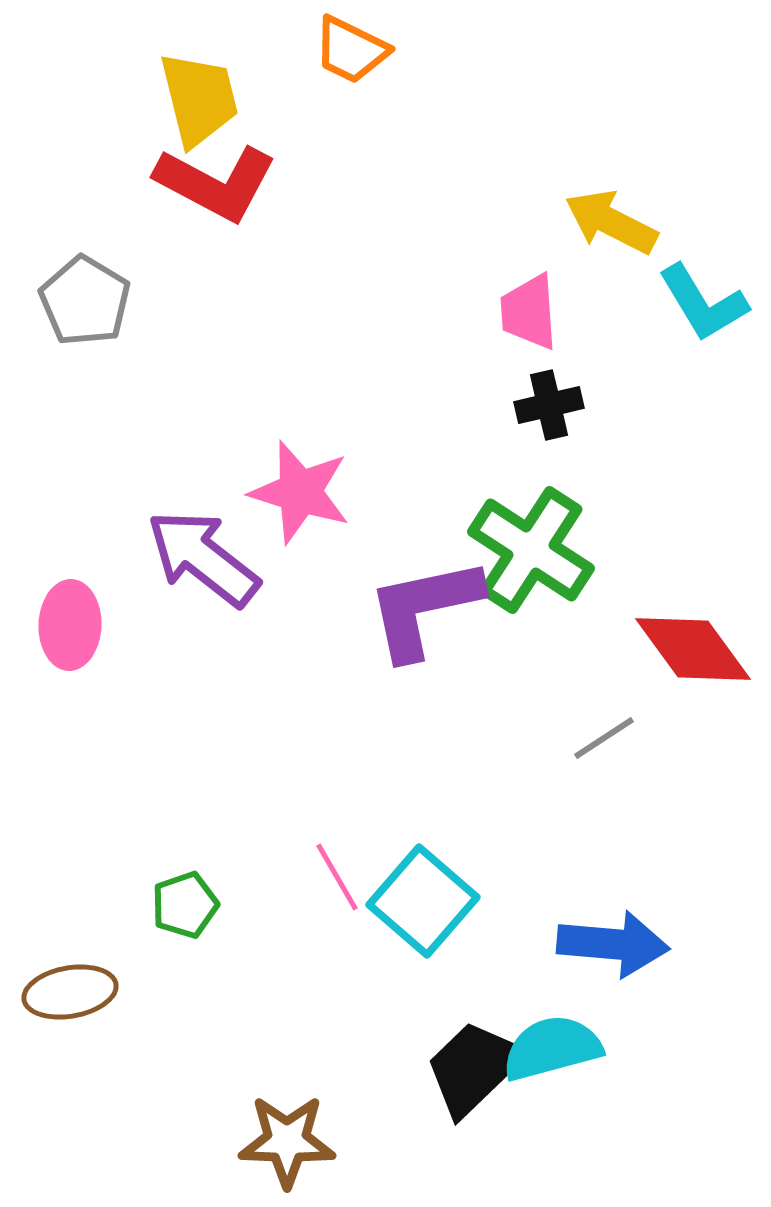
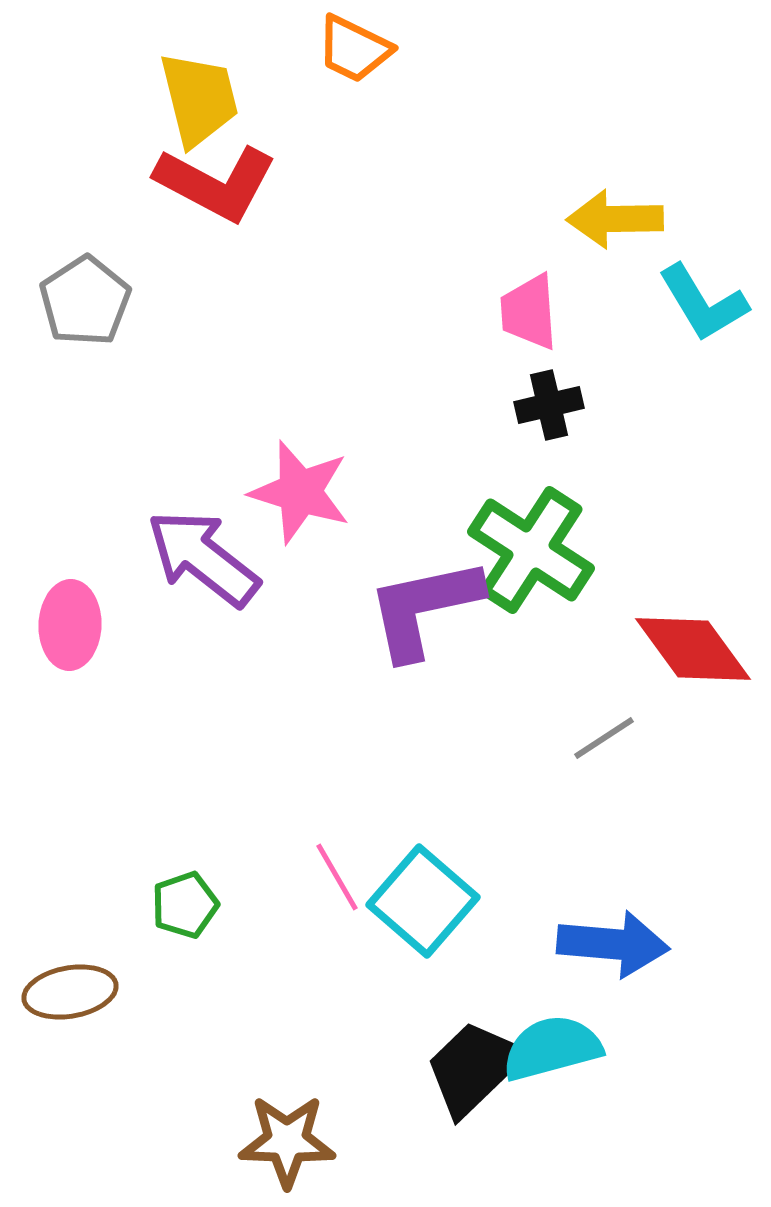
orange trapezoid: moved 3 px right, 1 px up
yellow arrow: moved 4 px right, 3 px up; rotated 28 degrees counterclockwise
gray pentagon: rotated 8 degrees clockwise
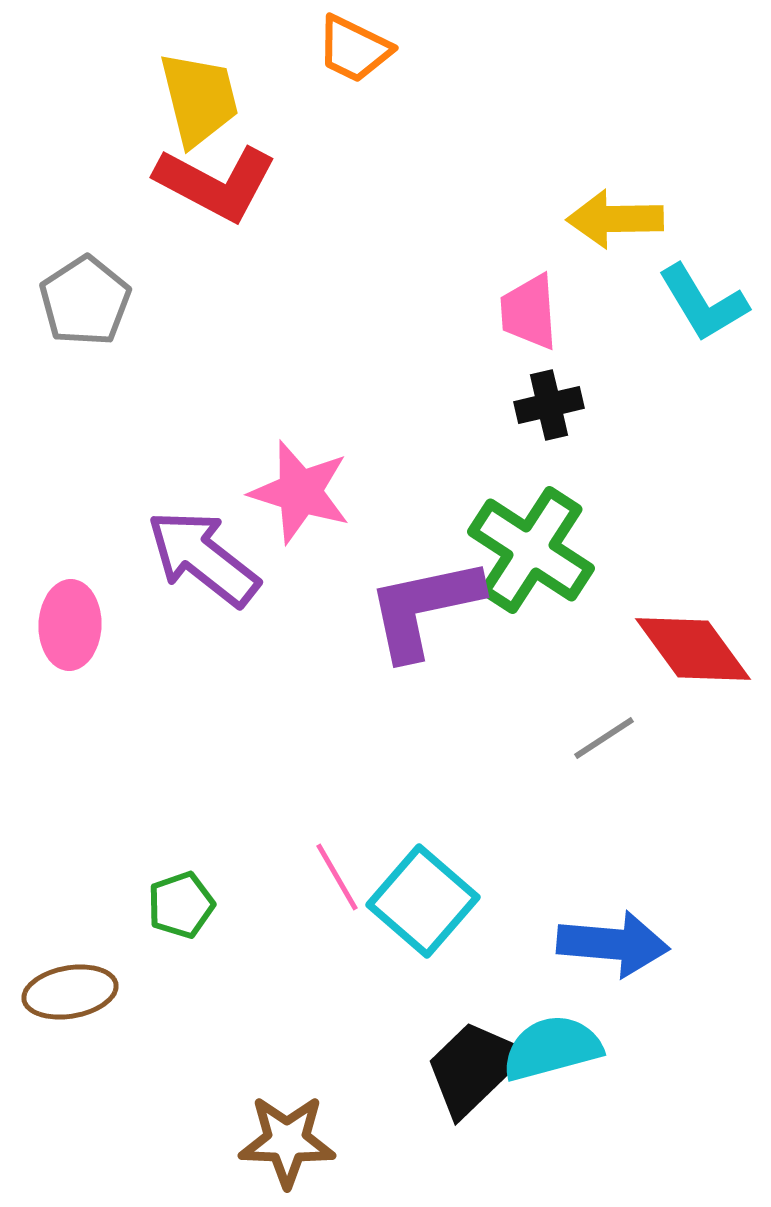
green pentagon: moved 4 px left
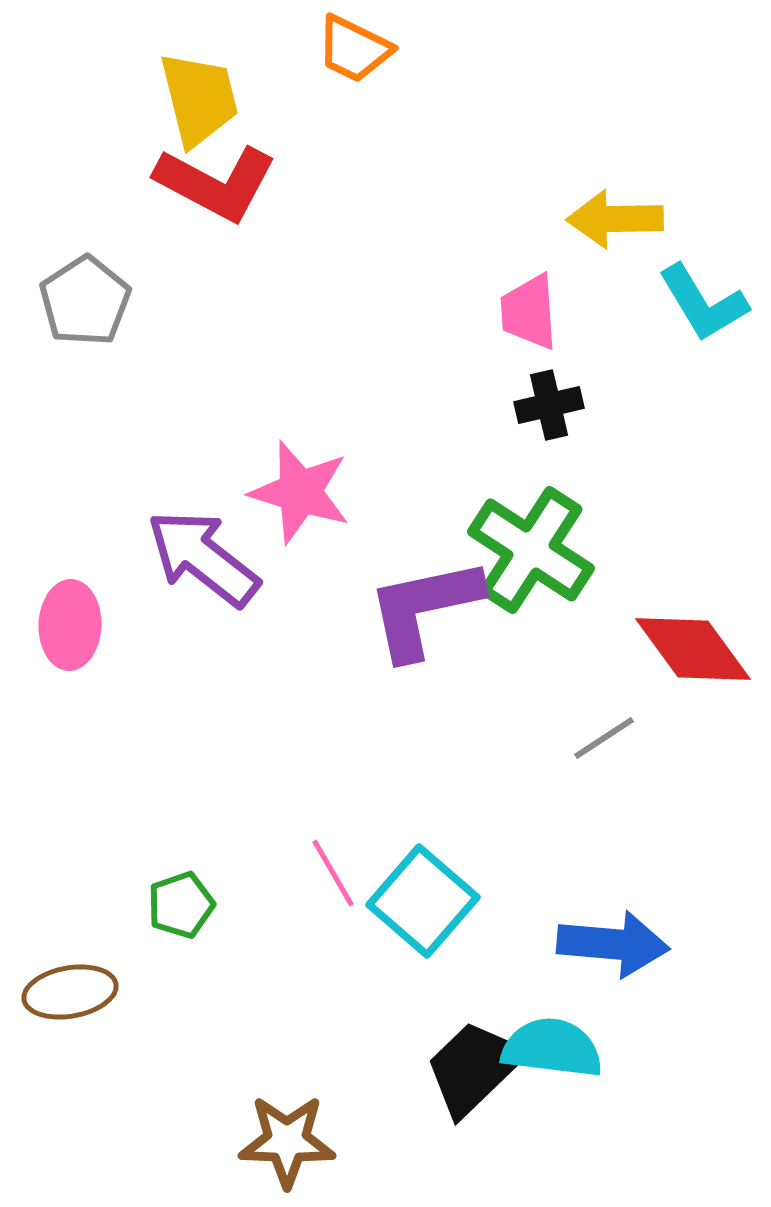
pink line: moved 4 px left, 4 px up
cyan semicircle: rotated 22 degrees clockwise
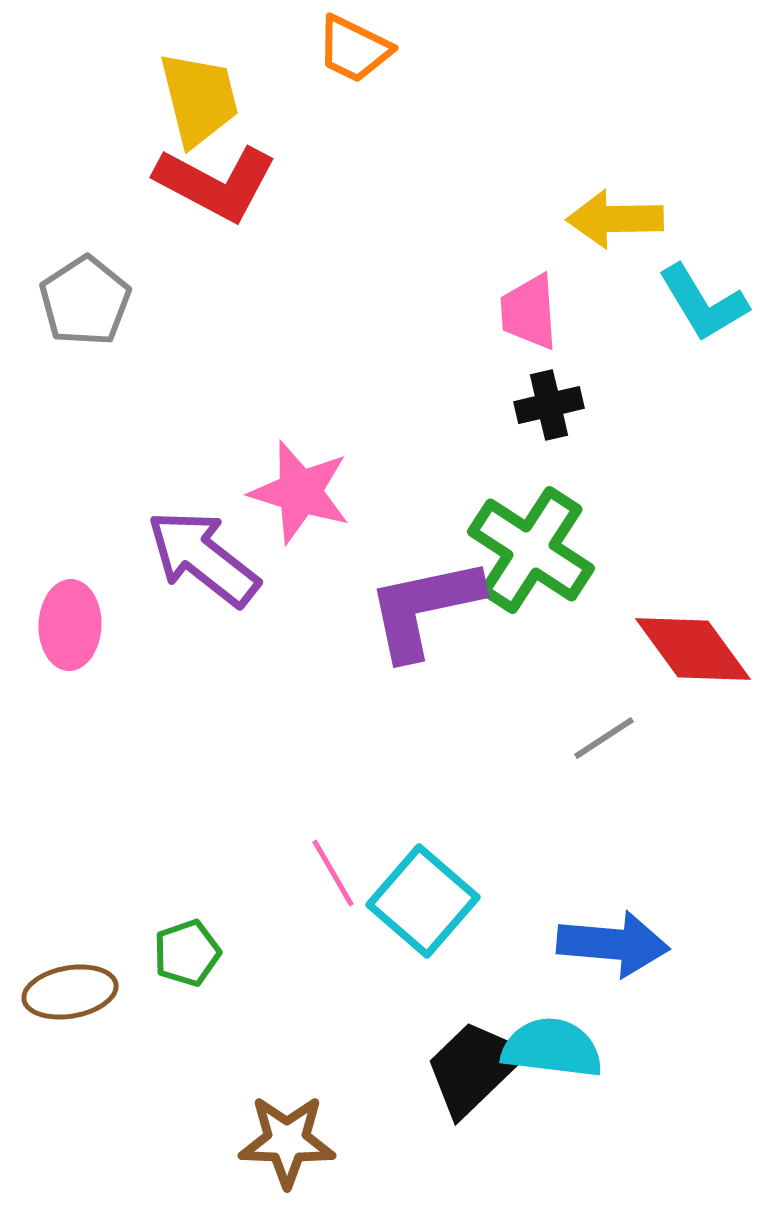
green pentagon: moved 6 px right, 48 px down
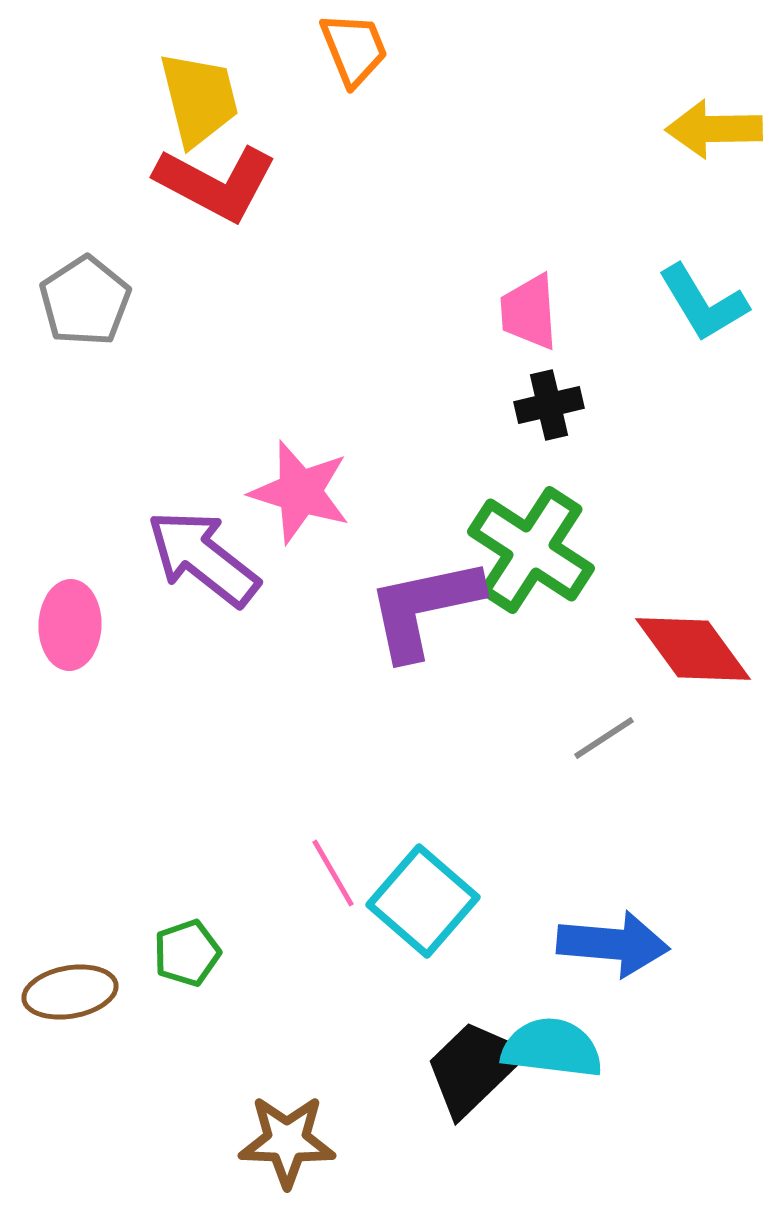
orange trapezoid: rotated 138 degrees counterclockwise
yellow arrow: moved 99 px right, 90 px up
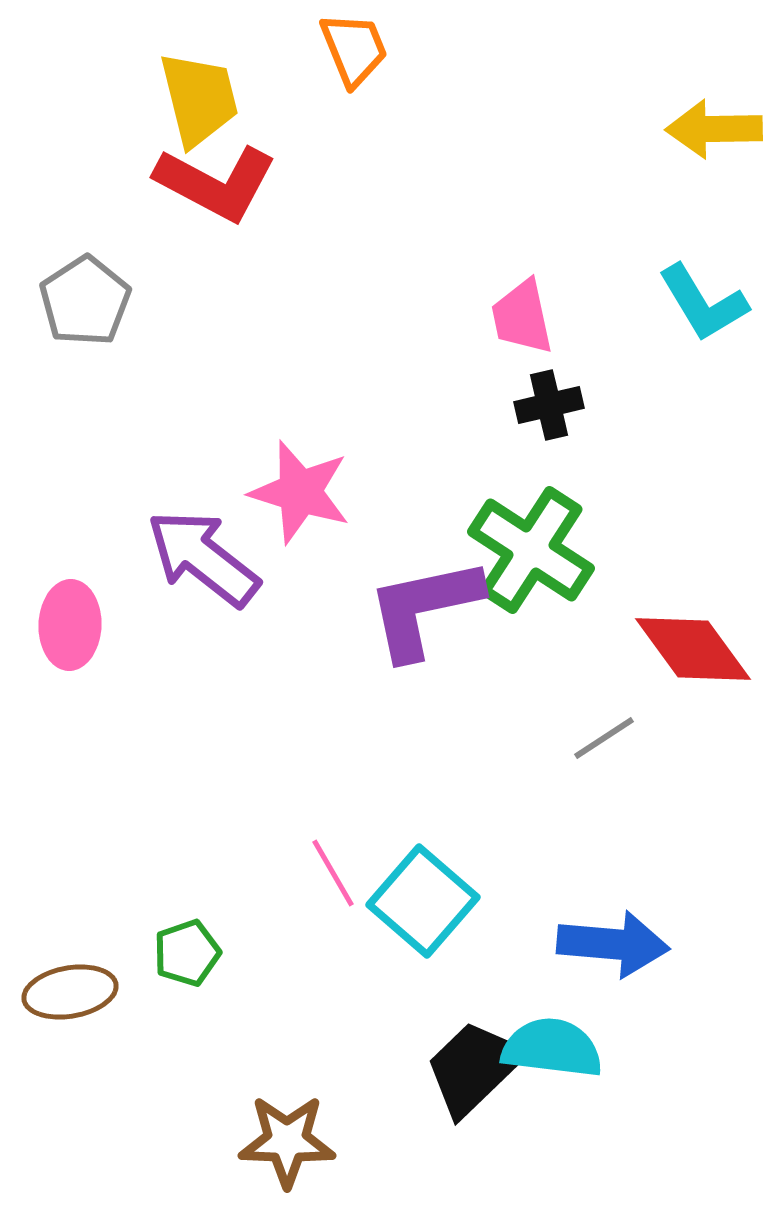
pink trapezoid: moved 7 px left, 5 px down; rotated 8 degrees counterclockwise
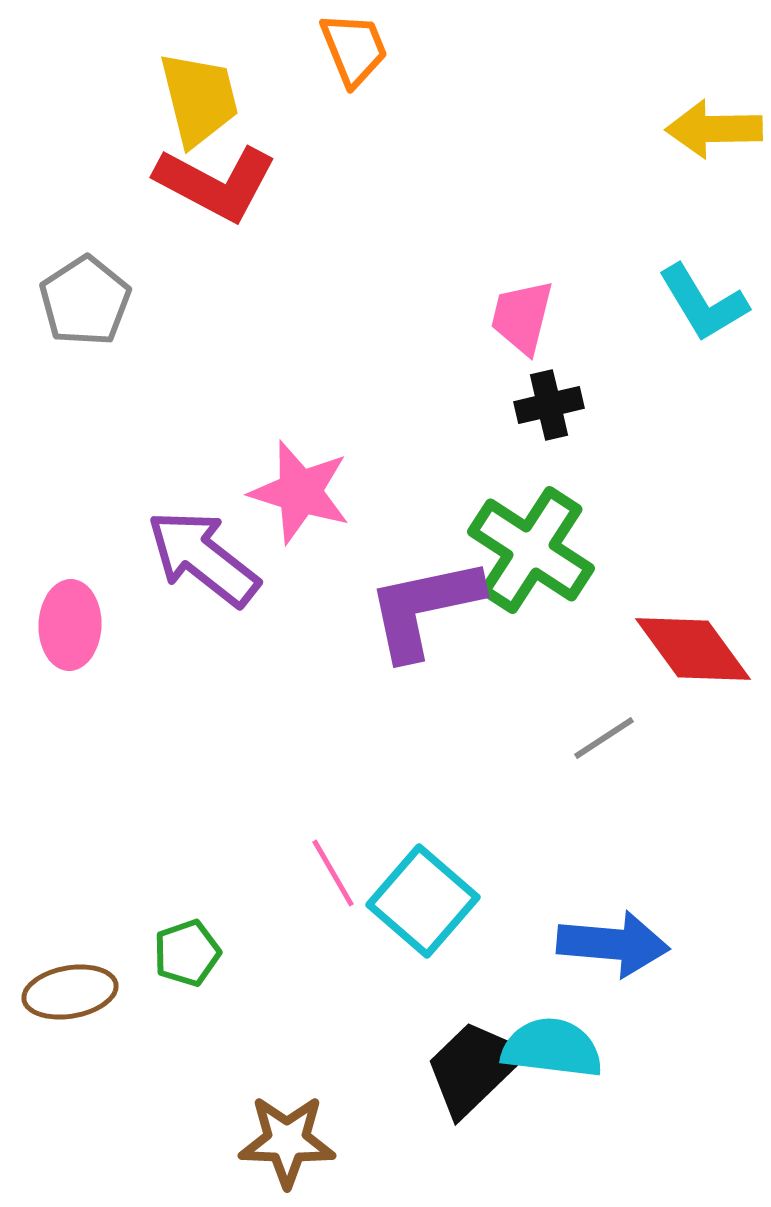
pink trapezoid: rotated 26 degrees clockwise
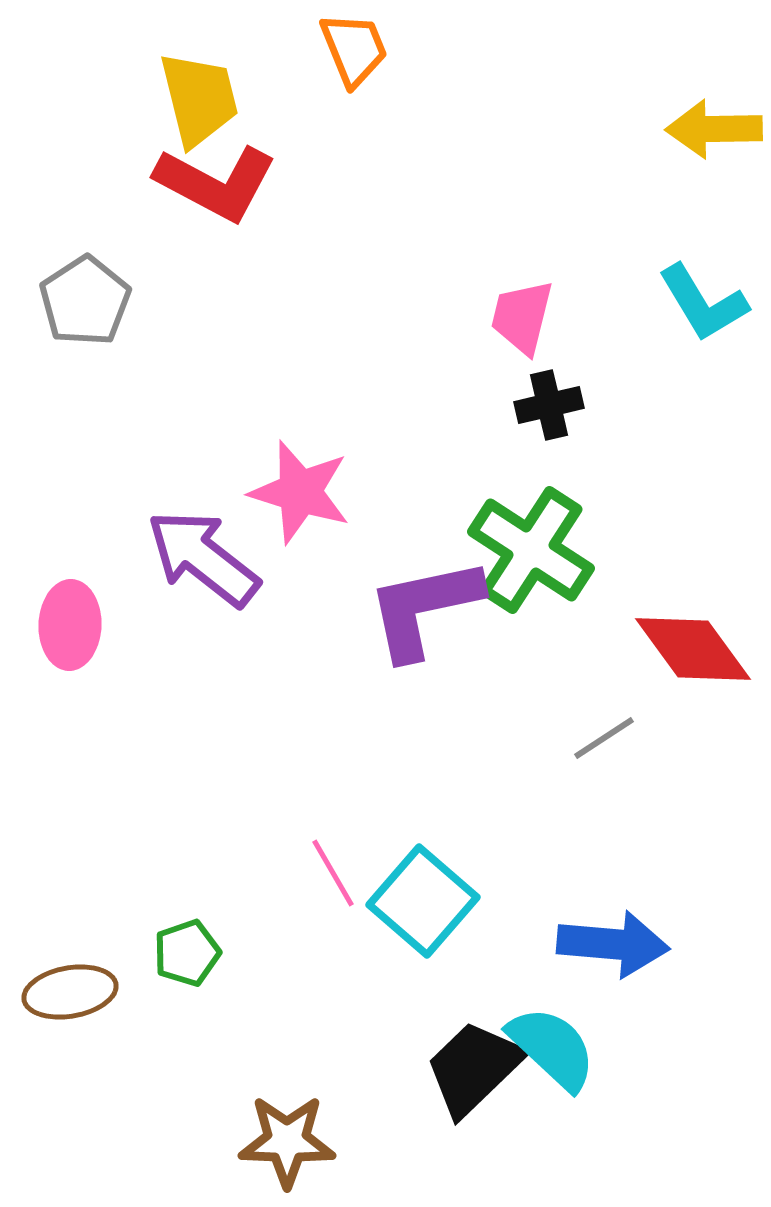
cyan semicircle: rotated 36 degrees clockwise
